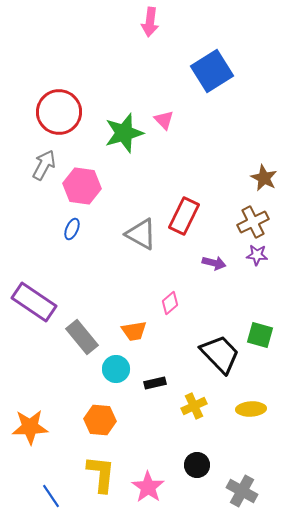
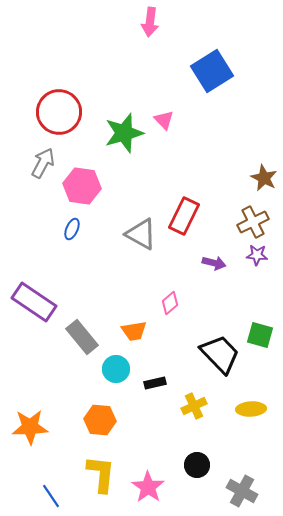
gray arrow: moved 1 px left, 2 px up
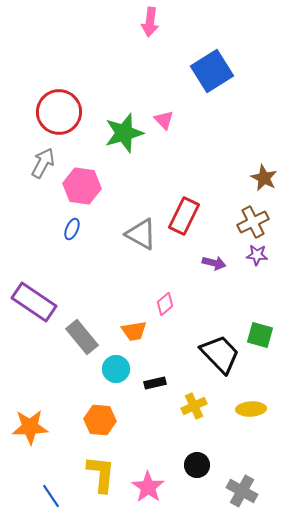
pink diamond: moved 5 px left, 1 px down
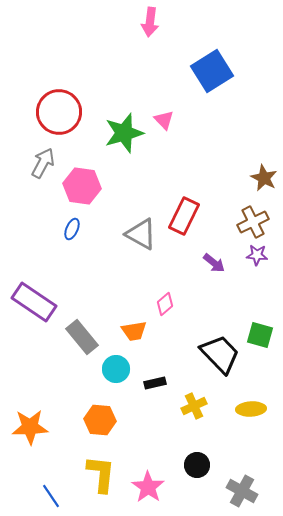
purple arrow: rotated 25 degrees clockwise
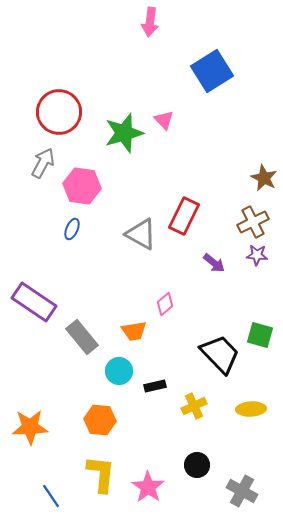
cyan circle: moved 3 px right, 2 px down
black rectangle: moved 3 px down
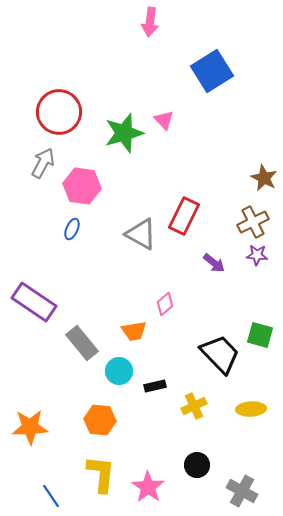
gray rectangle: moved 6 px down
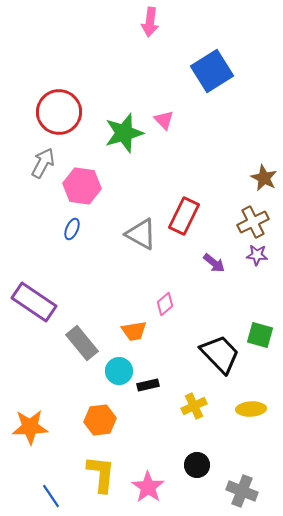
black rectangle: moved 7 px left, 1 px up
orange hexagon: rotated 12 degrees counterclockwise
gray cross: rotated 8 degrees counterclockwise
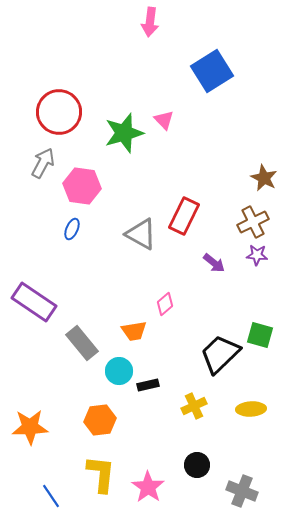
black trapezoid: rotated 90 degrees counterclockwise
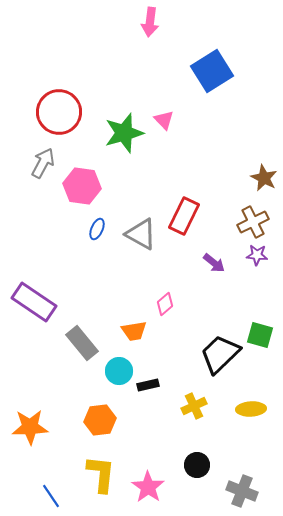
blue ellipse: moved 25 px right
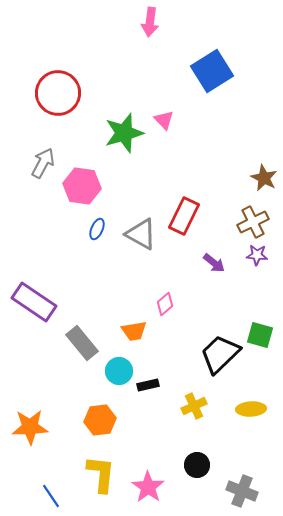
red circle: moved 1 px left, 19 px up
